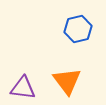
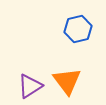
purple triangle: moved 7 px right, 2 px up; rotated 40 degrees counterclockwise
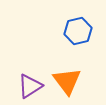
blue hexagon: moved 2 px down
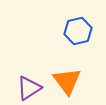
purple triangle: moved 1 px left, 2 px down
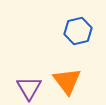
purple triangle: rotated 28 degrees counterclockwise
